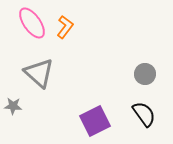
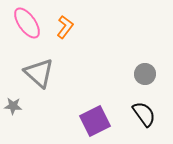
pink ellipse: moved 5 px left
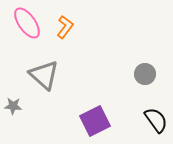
gray triangle: moved 5 px right, 2 px down
black semicircle: moved 12 px right, 6 px down
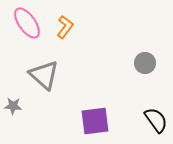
gray circle: moved 11 px up
purple square: rotated 20 degrees clockwise
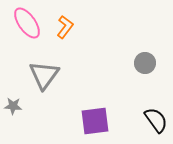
gray triangle: rotated 24 degrees clockwise
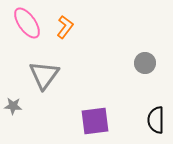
black semicircle: rotated 144 degrees counterclockwise
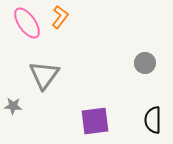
orange L-shape: moved 5 px left, 10 px up
black semicircle: moved 3 px left
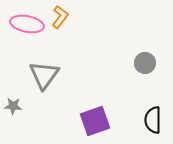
pink ellipse: moved 1 px down; rotated 44 degrees counterclockwise
purple square: rotated 12 degrees counterclockwise
